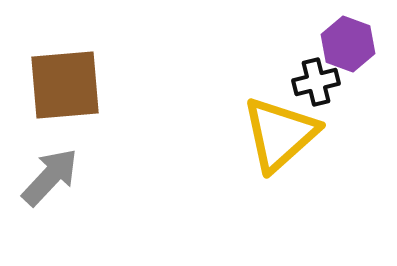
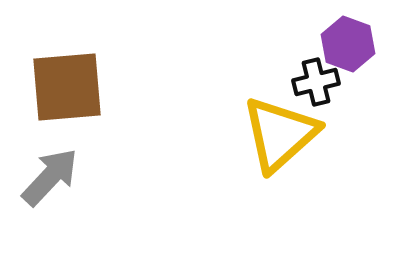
brown square: moved 2 px right, 2 px down
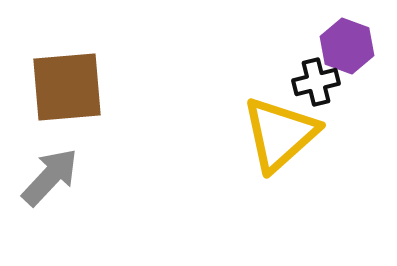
purple hexagon: moved 1 px left, 2 px down
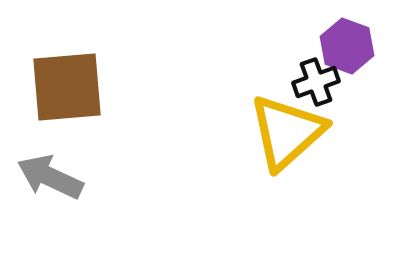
black cross: rotated 6 degrees counterclockwise
yellow triangle: moved 7 px right, 2 px up
gray arrow: rotated 108 degrees counterclockwise
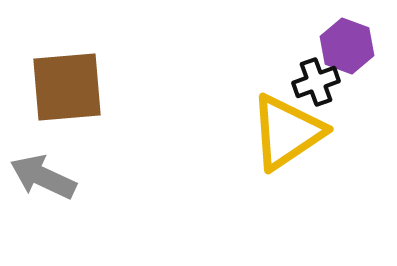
yellow triangle: rotated 8 degrees clockwise
gray arrow: moved 7 px left
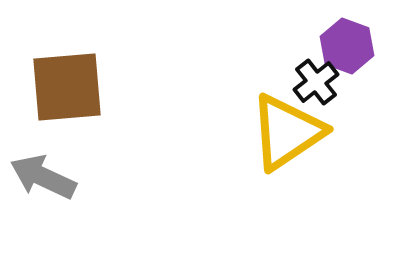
black cross: rotated 18 degrees counterclockwise
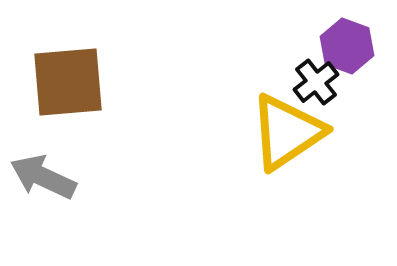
brown square: moved 1 px right, 5 px up
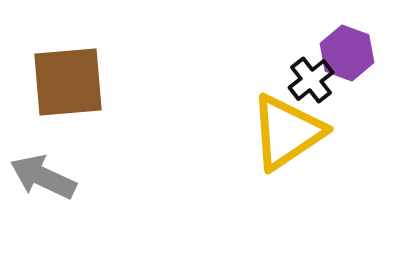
purple hexagon: moved 7 px down
black cross: moved 5 px left, 2 px up
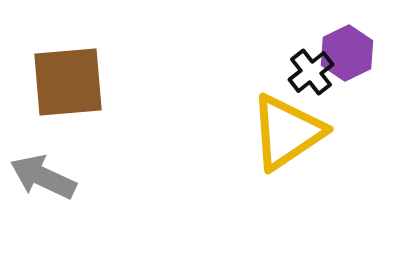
purple hexagon: rotated 14 degrees clockwise
black cross: moved 8 px up
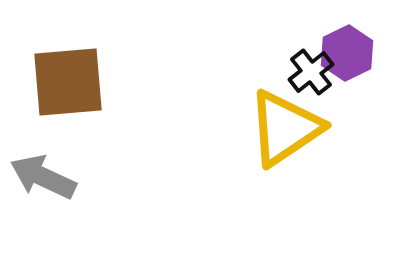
yellow triangle: moved 2 px left, 4 px up
